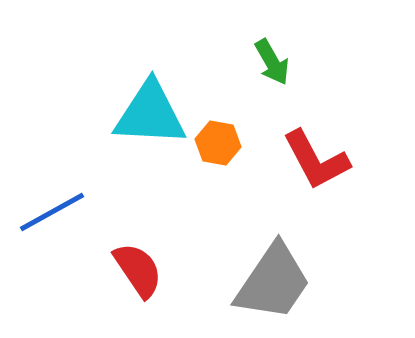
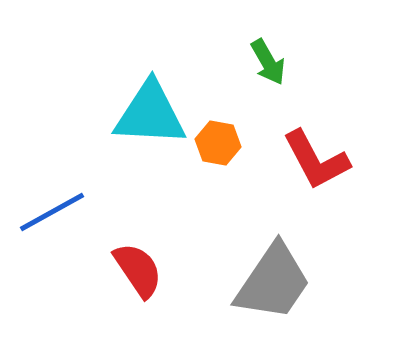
green arrow: moved 4 px left
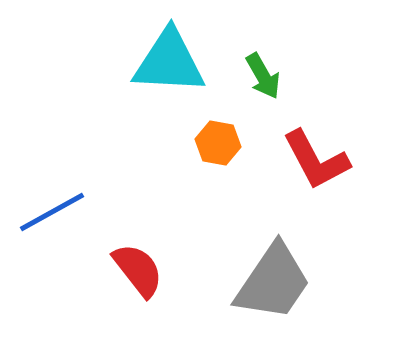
green arrow: moved 5 px left, 14 px down
cyan triangle: moved 19 px right, 52 px up
red semicircle: rotated 4 degrees counterclockwise
